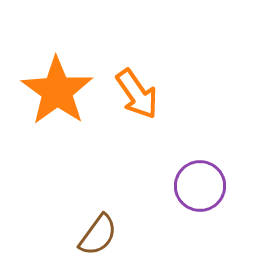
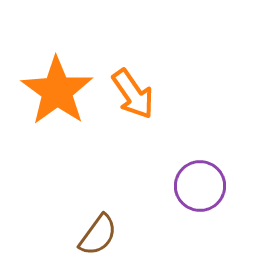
orange arrow: moved 4 px left
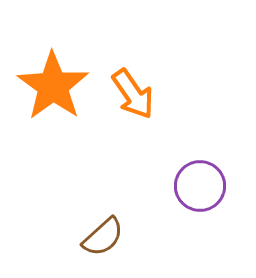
orange star: moved 4 px left, 5 px up
brown semicircle: moved 5 px right, 2 px down; rotated 12 degrees clockwise
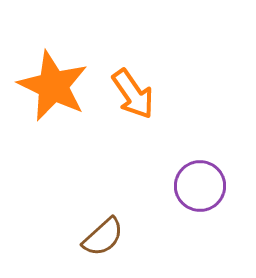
orange star: rotated 10 degrees counterclockwise
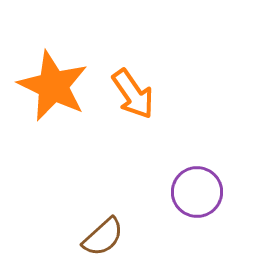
purple circle: moved 3 px left, 6 px down
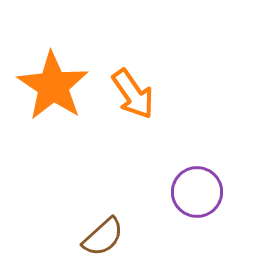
orange star: rotated 8 degrees clockwise
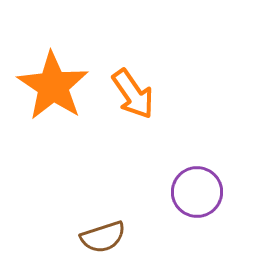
brown semicircle: rotated 24 degrees clockwise
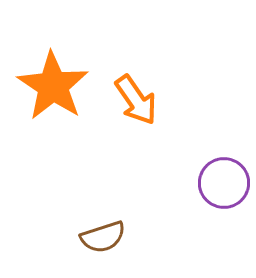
orange arrow: moved 3 px right, 6 px down
purple circle: moved 27 px right, 9 px up
